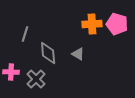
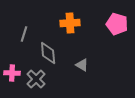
orange cross: moved 22 px left, 1 px up
gray line: moved 1 px left
gray triangle: moved 4 px right, 11 px down
pink cross: moved 1 px right, 1 px down
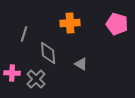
gray triangle: moved 1 px left, 1 px up
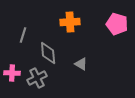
orange cross: moved 1 px up
gray line: moved 1 px left, 1 px down
gray cross: moved 1 px right, 1 px up; rotated 18 degrees clockwise
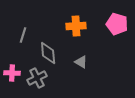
orange cross: moved 6 px right, 4 px down
gray triangle: moved 2 px up
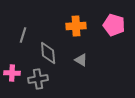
pink pentagon: moved 3 px left, 1 px down
gray triangle: moved 2 px up
gray cross: moved 1 px right, 1 px down; rotated 18 degrees clockwise
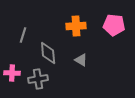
pink pentagon: rotated 10 degrees counterclockwise
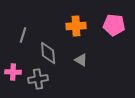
pink cross: moved 1 px right, 1 px up
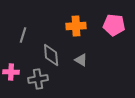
gray diamond: moved 3 px right, 2 px down
pink cross: moved 2 px left
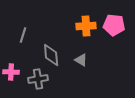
orange cross: moved 10 px right
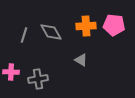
gray line: moved 1 px right
gray diamond: moved 23 px up; rotated 25 degrees counterclockwise
